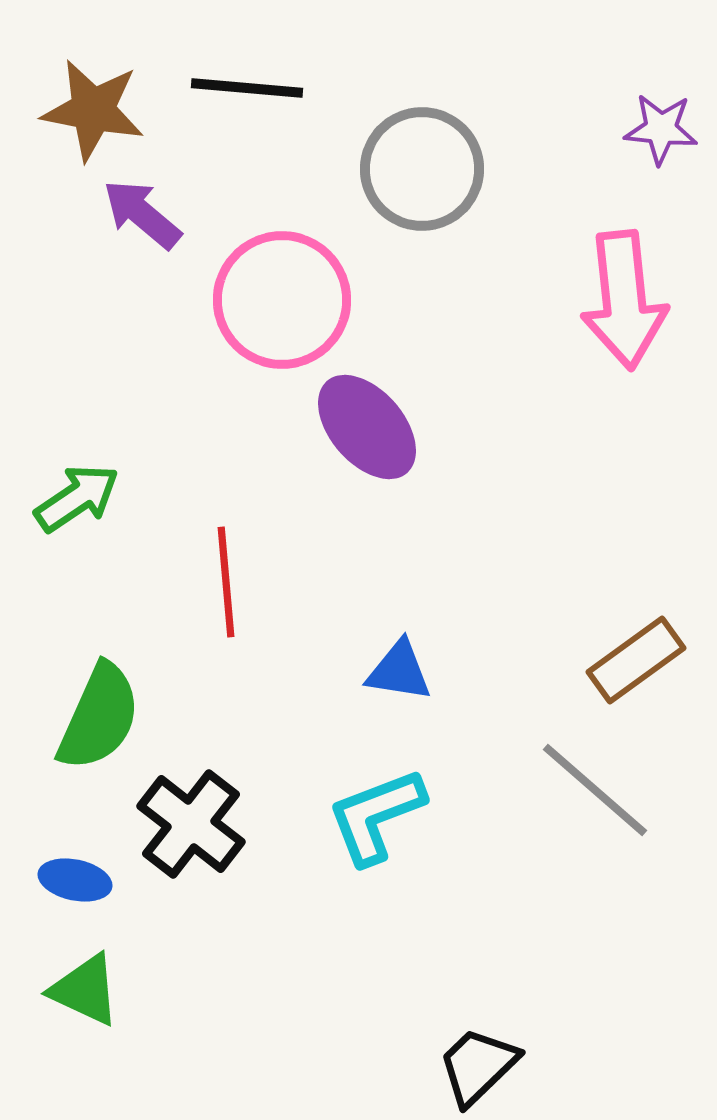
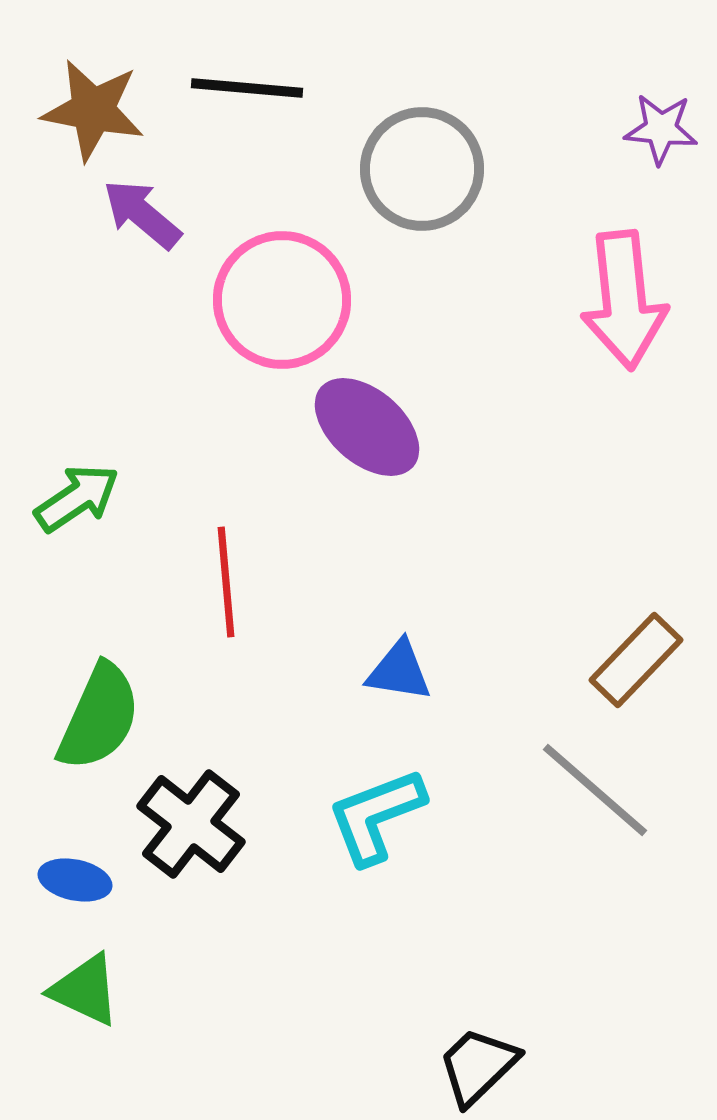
purple ellipse: rotated 8 degrees counterclockwise
brown rectangle: rotated 10 degrees counterclockwise
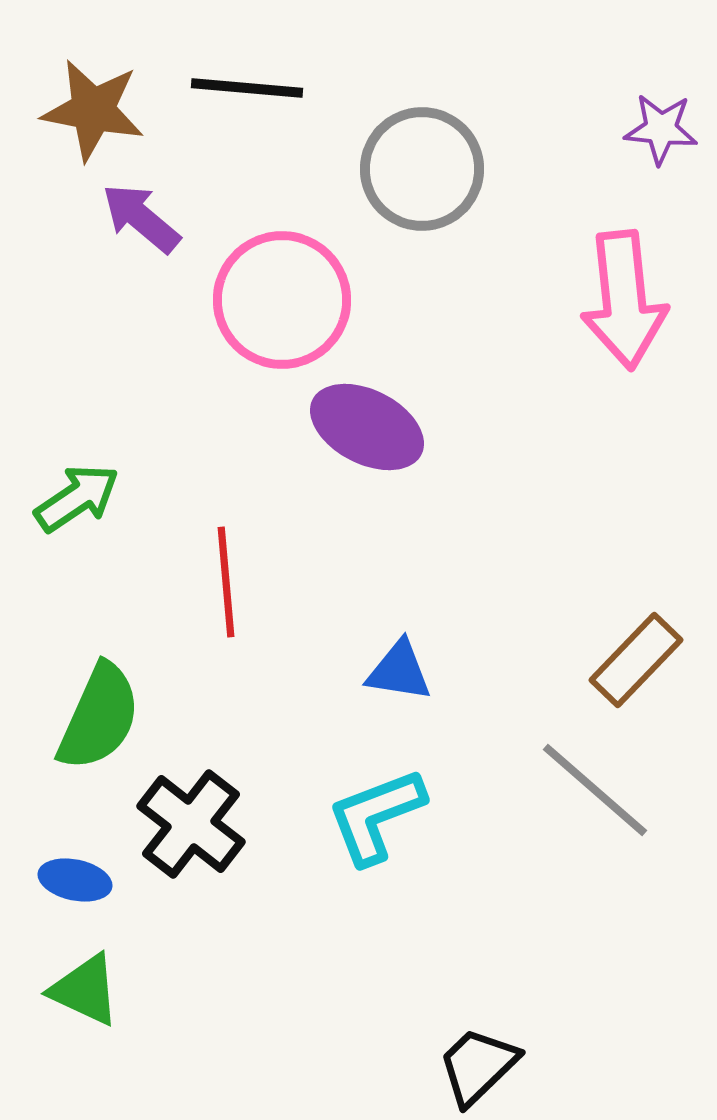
purple arrow: moved 1 px left, 4 px down
purple ellipse: rotated 14 degrees counterclockwise
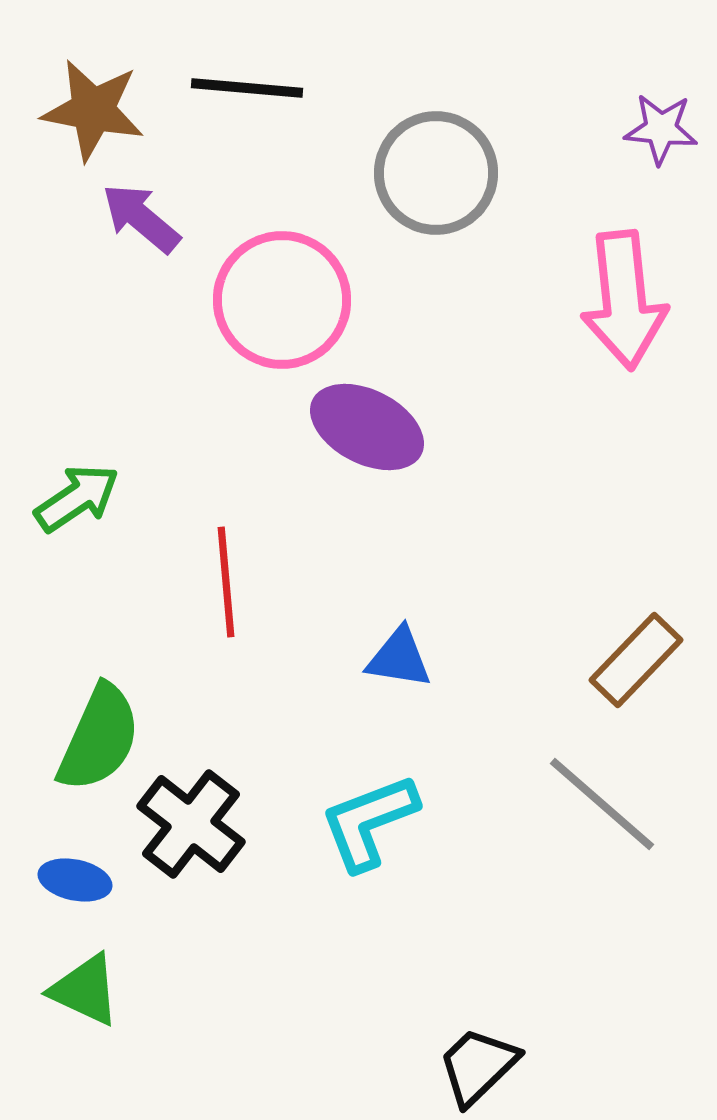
gray circle: moved 14 px right, 4 px down
blue triangle: moved 13 px up
green semicircle: moved 21 px down
gray line: moved 7 px right, 14 px down
cyan L-shape: moved 7 px left, 6 px down
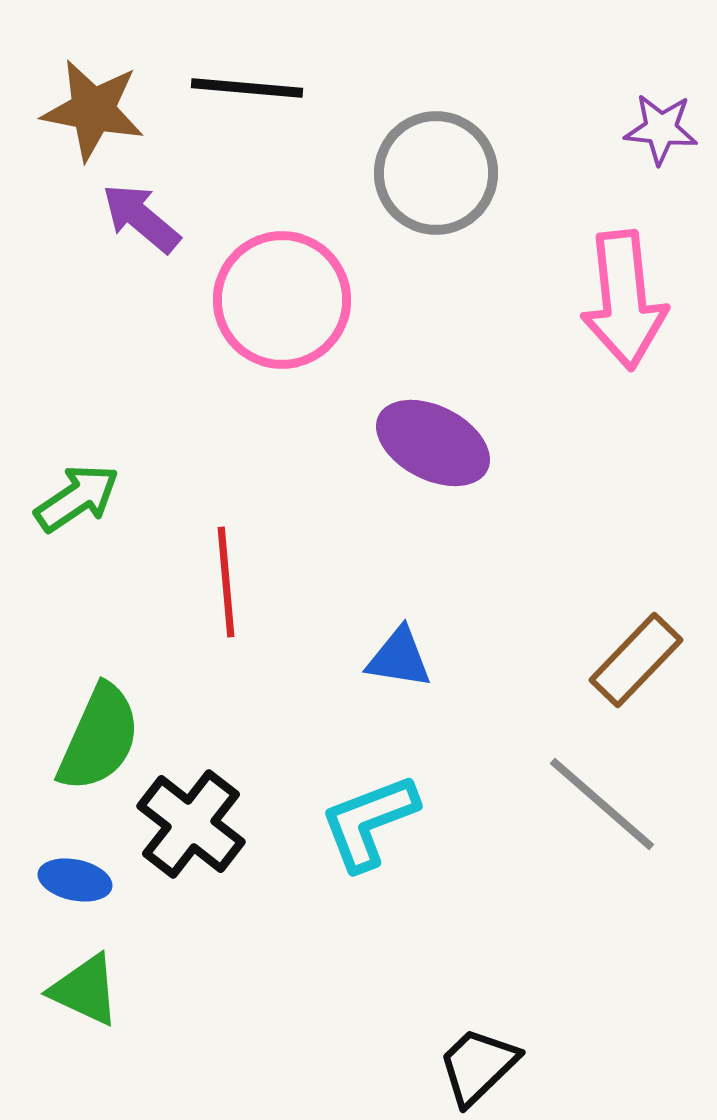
purple ellipse: moved 66 px right, 16 px down
